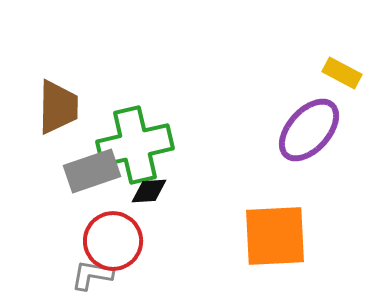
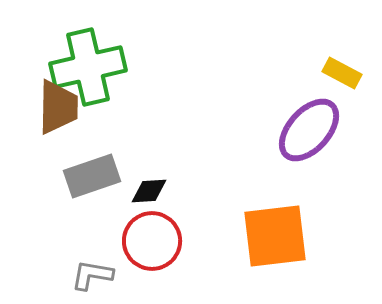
green cross: moved 47 px left, 78 px up
gray rectangle: moved 5 px down
orange square: rotated 4 degrees counterclockwise
red circle: moved 39 px right
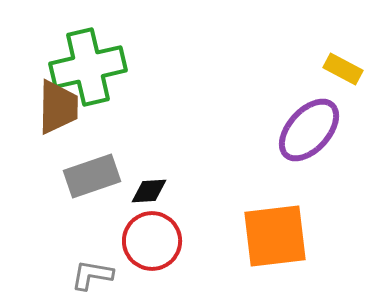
yellow rectangle: moved 1 px right, 4 px up
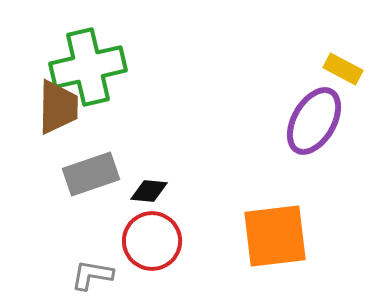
purple ellipse: moved 5 px right, 9 px up; rotated 12 degrees counterclockwise
gray rectangle: moved 1 px left, 2 px up
black diamond: rotated 9 degrees clockwise
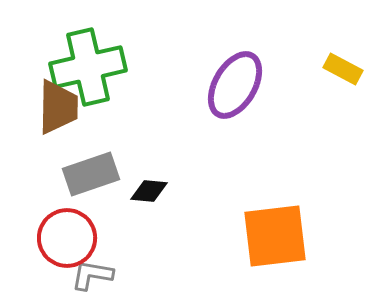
purple ellipse: moved 79 px left, 36 px up
red circle: moved 85 px left, 3 px up
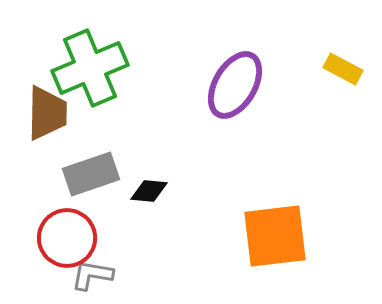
green cross: moved 2 px right, 1 px down; rotated 10 degrees counterclockwise
brown trapezoid: moved 11 px left, 6 px down
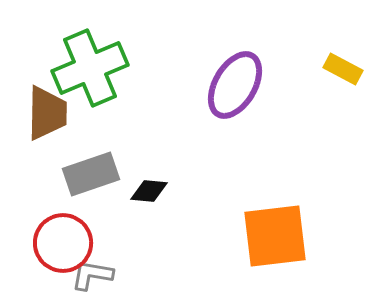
red circle: moved 4 px left, 5 px down
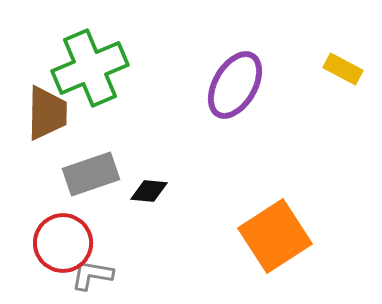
orange square: rotated 26 degrees counterclockwise
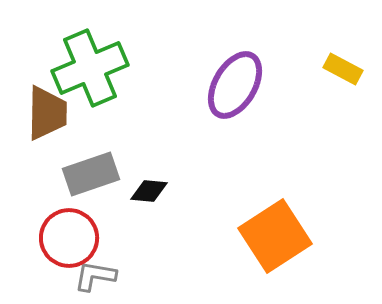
red circle: moved 6 px right, 5 px up
gray L-shape: moved 3 px right, 1 px down
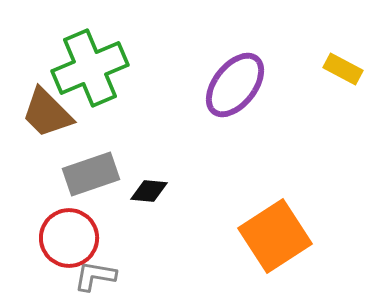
purple ellipse: rotated 8 degrees clockwise
brown trapezoid: rotated 134 degrees clockwise
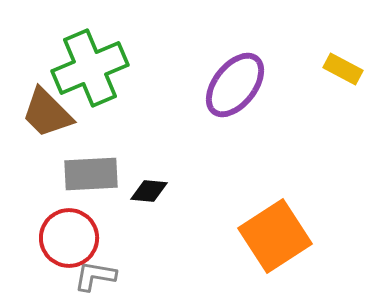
gray rectangle: rotated 16 degrees clockwise
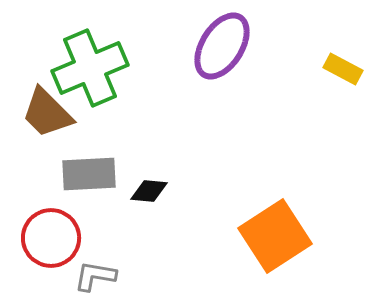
purple ellipse: moved 13 px left, 39 px up; rotated 6 degrees counterclockwise
gray rectangle: moved 2 px left
red circle: moved 18 px left
